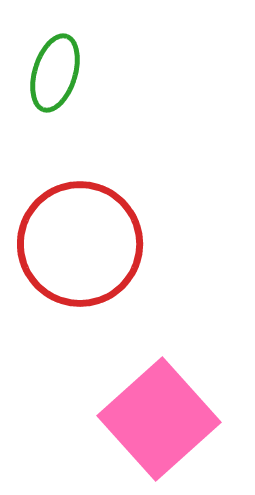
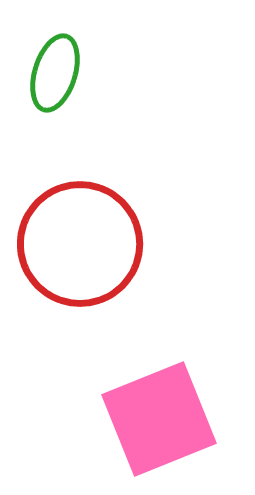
pink square: rotated 20 degrees clockwise
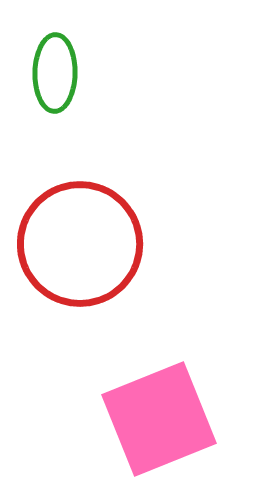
green ellipse: rotated 16 degrees counterclockwise
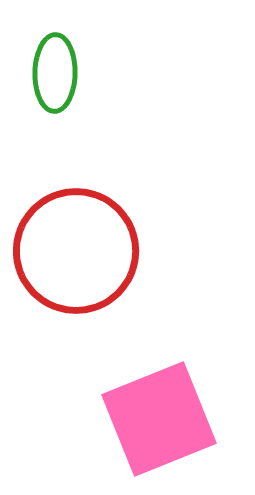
red circle: moved 4 px left, 7 px down
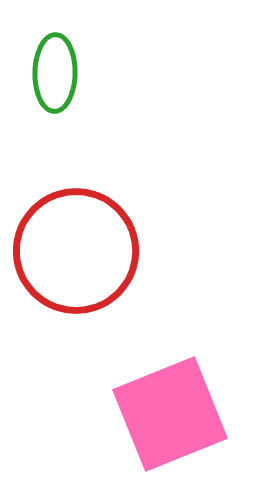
pink square: moved 11 px right, 5 px up
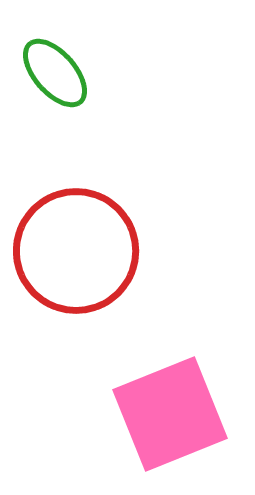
green ellipse: rotated 42 degrees counterclockwise
